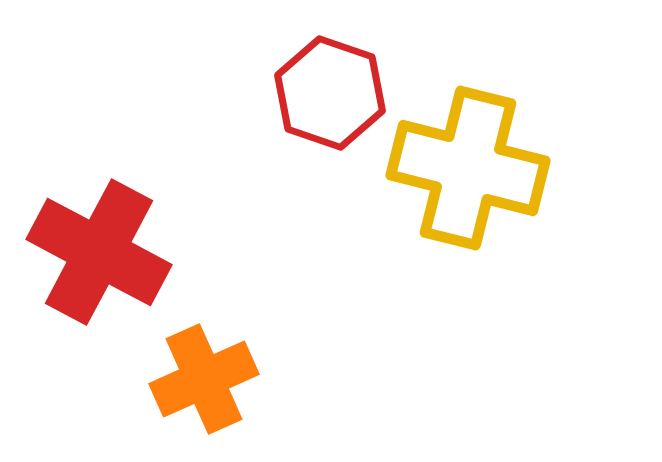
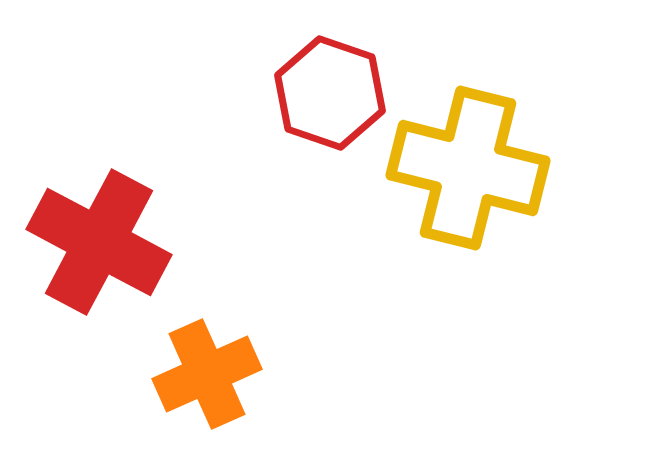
red cross: moved 10 px up
orange cross: moved 3 px right, 5 px up
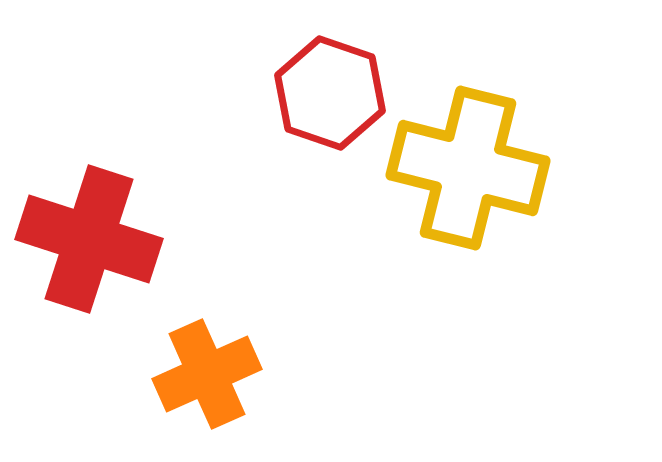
red cross: moved 10 px left, 3 px up; rotated 10 degrees counterclockwise
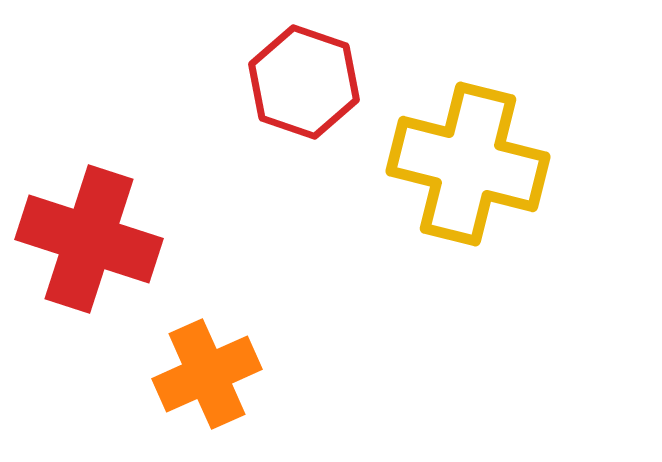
red hexagon: moved 26 px left, 11 px up
yellow cross: moved 4 px up
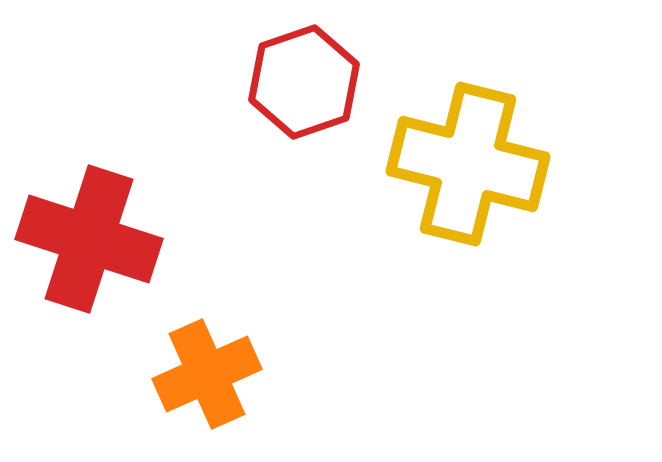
red hexagon: rotated 22 degrees clockwise
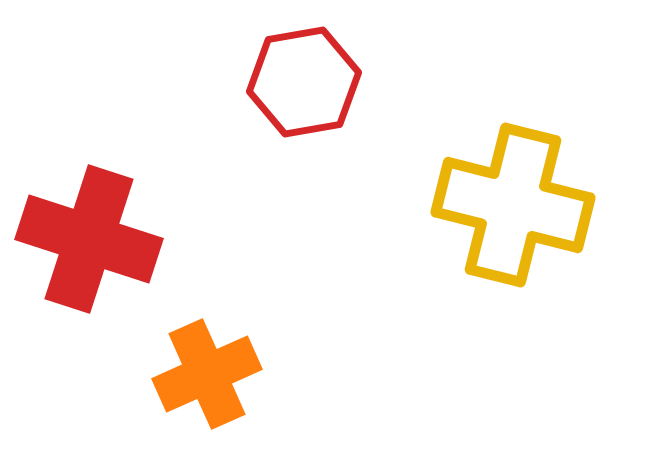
red hexagon: rotated 9 degrees clockwise
yellow cross: moved 45 px right, 41 px down
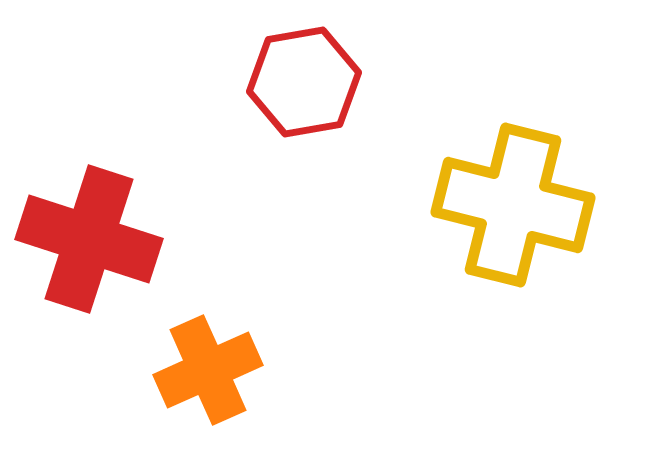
orange cross: moved 1 px right, 4 px up
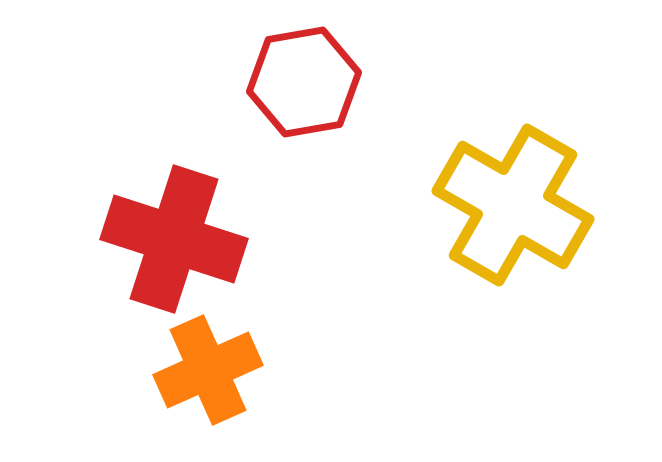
yellow cross: rotated 16 degrees clockwise
red cross: moved 85 px right
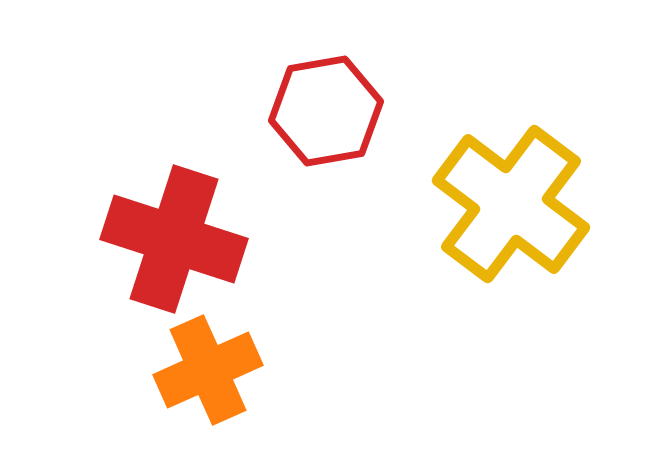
red hexagon: moved 22 px right, 29 px down
yellow cross: moved 2 px left, 1 px up; rotated 7 degrees clockwise
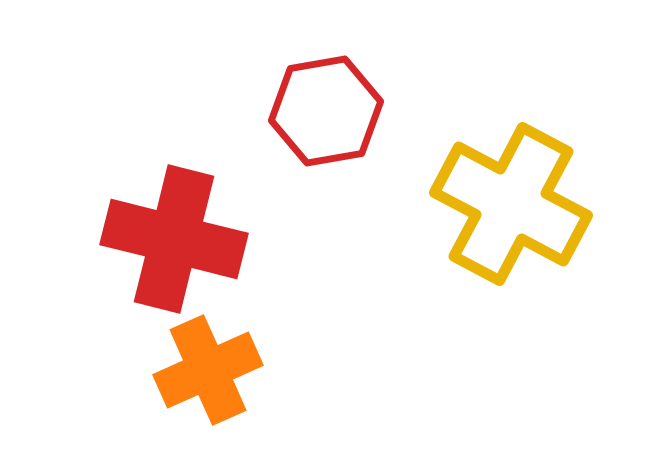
yellow cross: rotated 9 degrees counterclockwise
red cross: rotated 4 degrees counterclockwise
